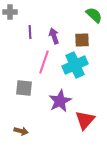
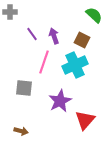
purple line: moved 2 px right, 2 px down; rotated 32 degrees counterclockwise
brown square: rotated 28 degrees clockwise
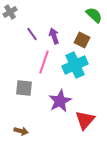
gray cross: rotated 32 degrees counterclockwise
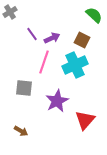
purple arrow: moved 2 px left, 2 px down; rotated 84 degrees clockwise
purple star: moved 3 px left
brown arrow: rotated 16 degrees clockwise
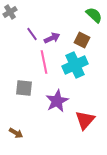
pink line: rotated 30 degrees counterclockwise
brown arrow: moved 5 px left, 2 px down
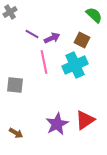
purple line: rotated 24 degrees counterclockwise
gray square: moved 9 px left, 3 px up
purple star: moved 23 px down
red triangle: rotated 15 degrees clockwise
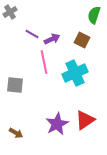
green semicircle: rotated 114 degrees counterclockwise
purple arrow: moved 1 px down
cyan cross: moved 8 px down
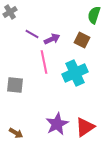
red triangle: moved 7 px down
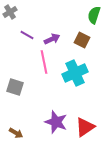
purple line: moved 5 px left, 1 px down
gray square: moved 2 px down; rotated 12 degrees clockwise
purple star: moved 1 px left, 2 px up; rotated 25 degrees counterclockwise
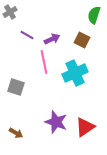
gray square: moved 1 px right
